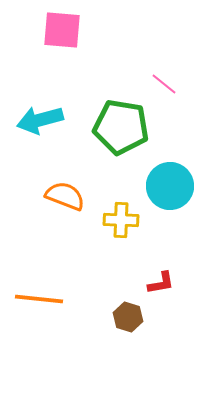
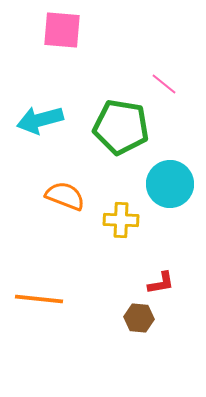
cyan circle: moved 2 px up
brown hexagon: moved 11 px right, 1 px down; rotated 12 degrees counterclockwise
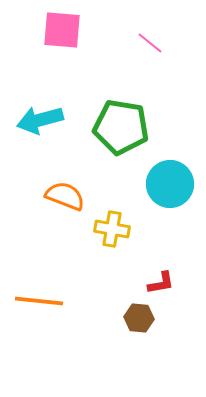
pink line: moved 14 px left, 41 px up
yellow cross: moved 9 px left, 9 px down; rotated 8 degrees clockwise
orange line: moved 2 px down
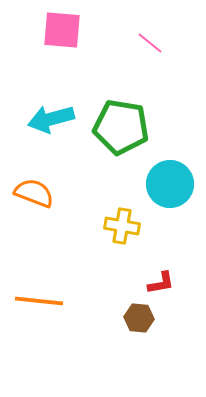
cyan arrow: moved 11 px right, 1 px up
orange semicircle: moved 31 px left, 3 px up
yellow cross: moved 10 px right, 3 px up
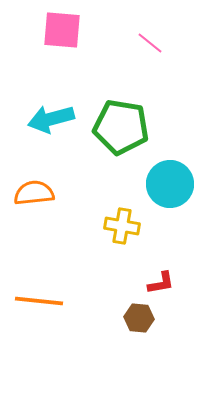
orange semicircle: rotated 27 degrees counterclockwise
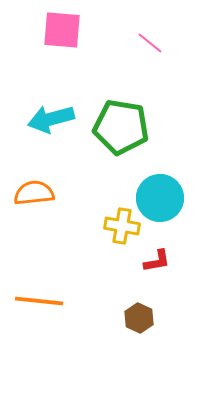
cyan circle: moved 10 px left, 14 px down
red L-shape: moved 4 px left, 22 px up
brown hexagon: rotated 20 degrees clockwise
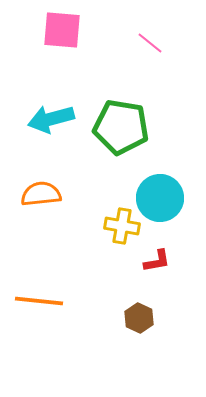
orange semicircle: moved 7 px right, 1 px down
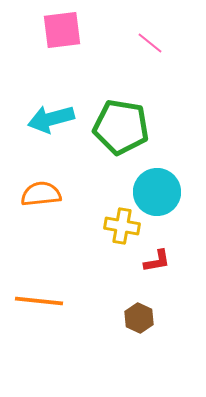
pink square: rotated 12 degrees counterclockwise
cyan circle: moved 3 px left, 6 px up
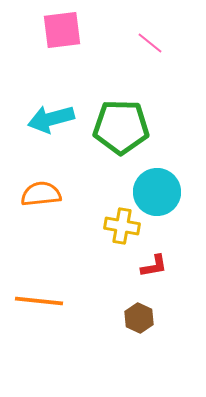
green pentagon: rotated 8 degrees counterclockwise
red L-shape: moved 3 px left, 5 px down
